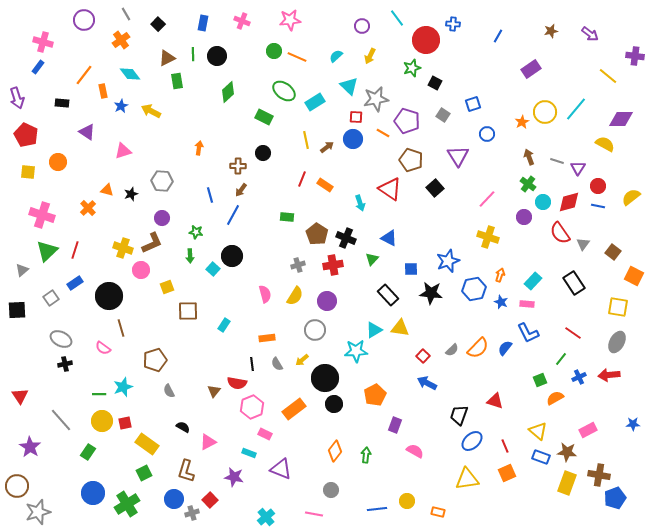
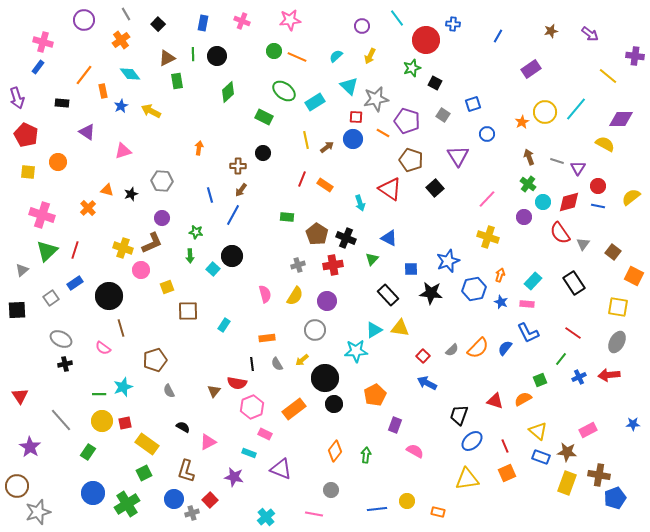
orange semicircle at (555, 398): moved 32 px left, 1 px down
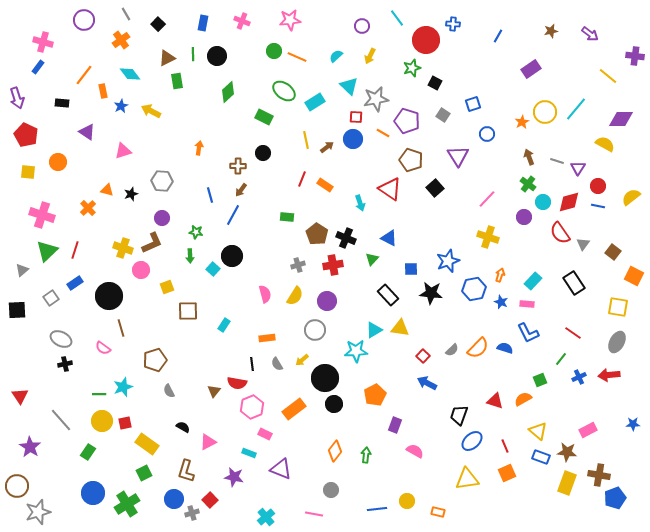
blue semicircle at (505, 348): rotated 70 degrees clockwise
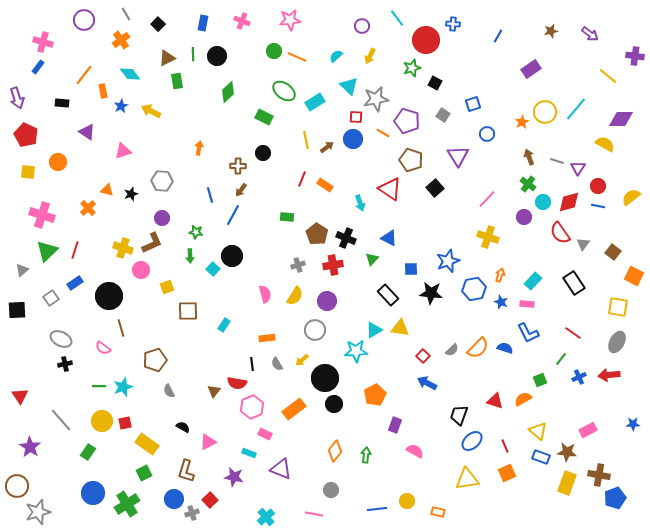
green line at (99, 394): moved 8 px up
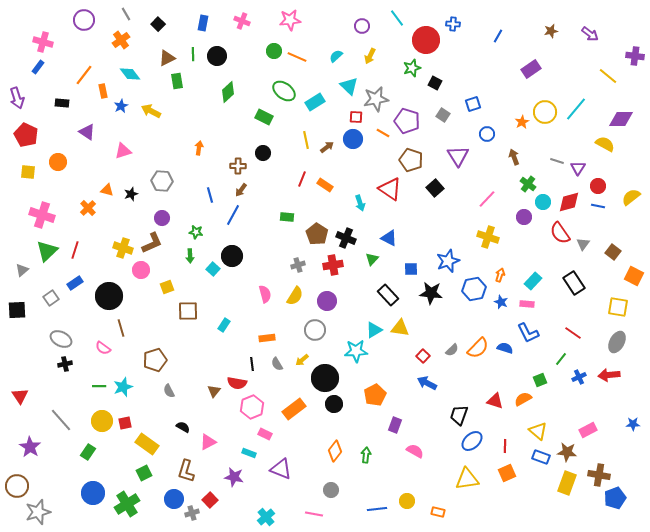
brown arrow at (529, 157): moved 15 px left
red line at (505, 446): rotated 24 degrees clockwise
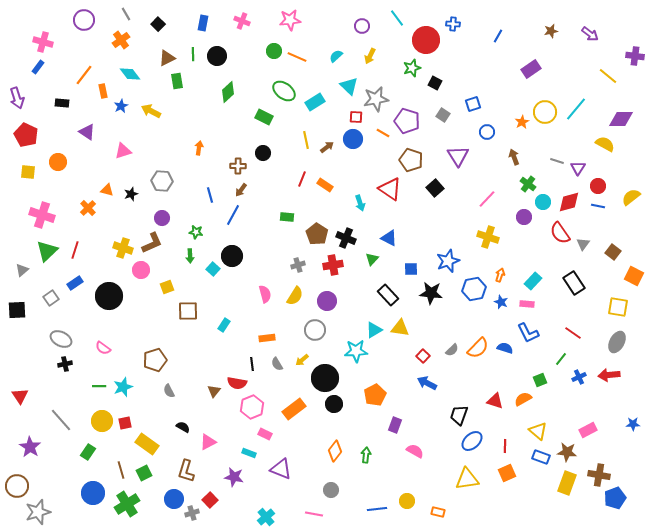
blue circle at (487, 134): moved 2 px up
brown line at (121, 328): moved 142 px down
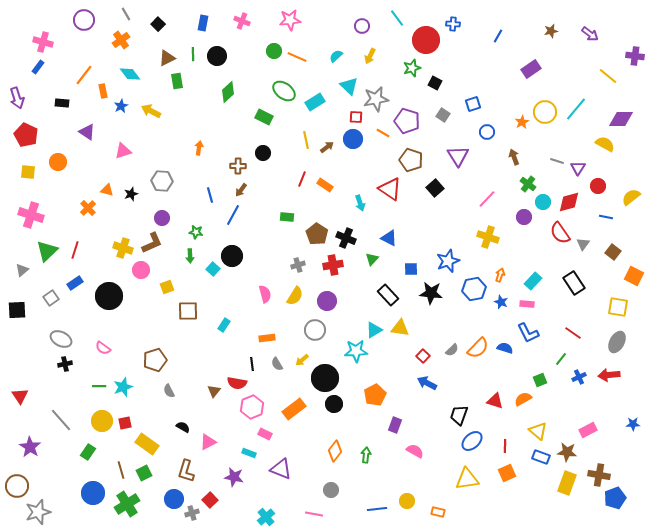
blue line at (598, 206): moved 8 px right, 11 px down
pink cross at (42, 215): moved 11 px left
